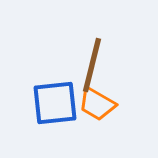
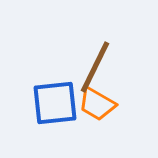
brown line: moved 3 px right, 2 px down; rotated 12 degrees clockwise
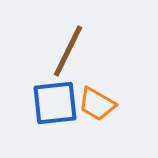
brown line: moved 27 px left, 16 px up
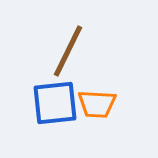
orange trapezoid: rotated 27 degrees counterclockwise
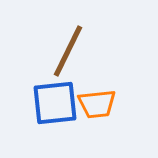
orange trapezoid: rotated 9 degrees counterclockwise
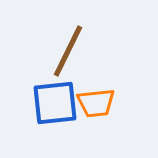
orange trapezoid: moved 1 px left, 1 px up
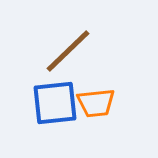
brown line: rotated 20 degrees clockwise
